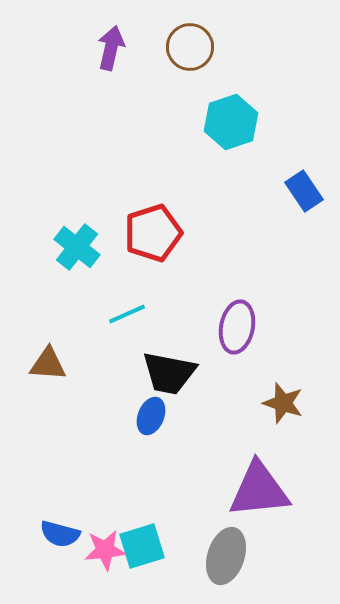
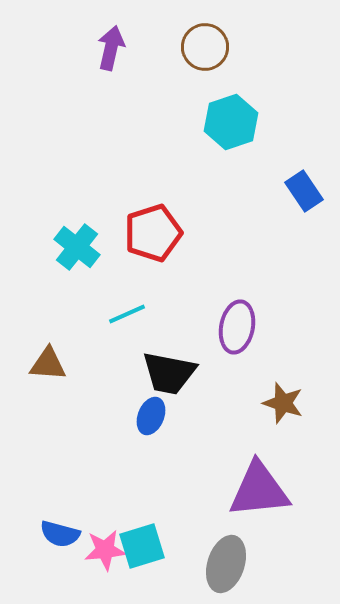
brown circle: moved 15 px right
gray ellipse: moved 8 px down
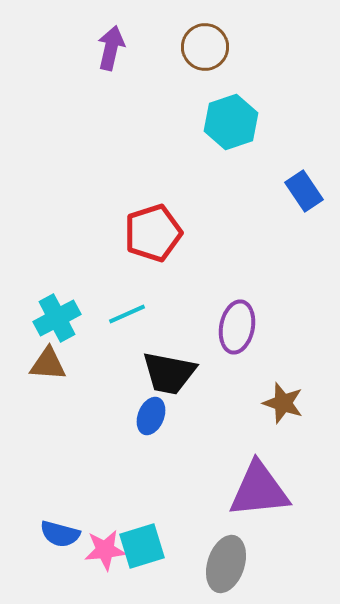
cyan cross: moved 20 px left, 71 px down; rotated 24 degrees clockwise
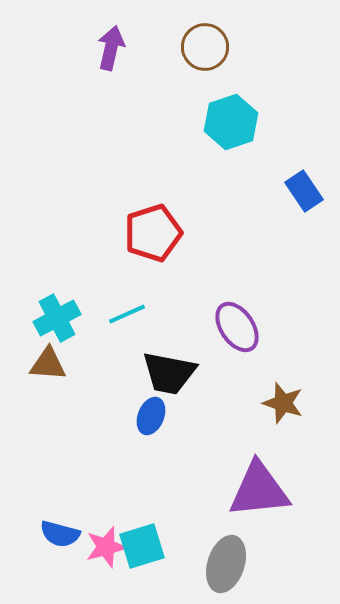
purple ellipse: rotated 45 degrees counterclockwise
pink star: moved 1 px right, 3 px up; rotated 9 degrees counterclockwise
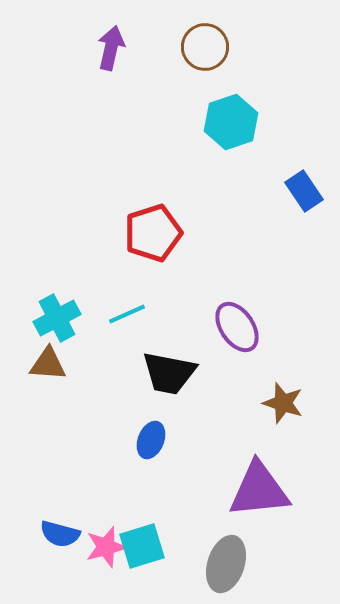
blue ellipse: moved 24 px down
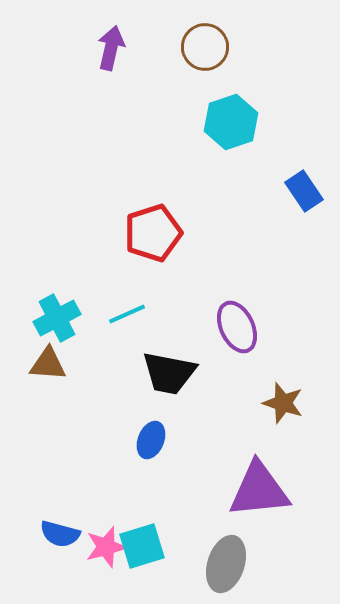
purple ellipse: rotated 9 degrees clockwise
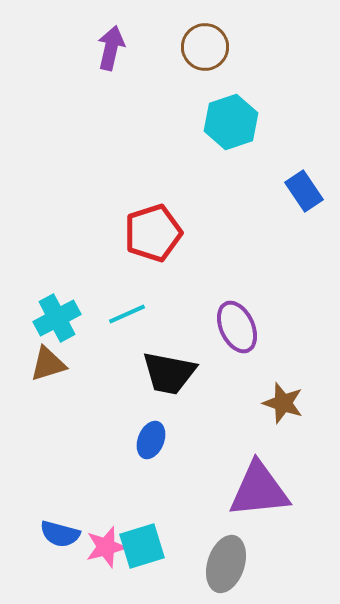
brown triangle: rotated 21 degrees counterclockwise
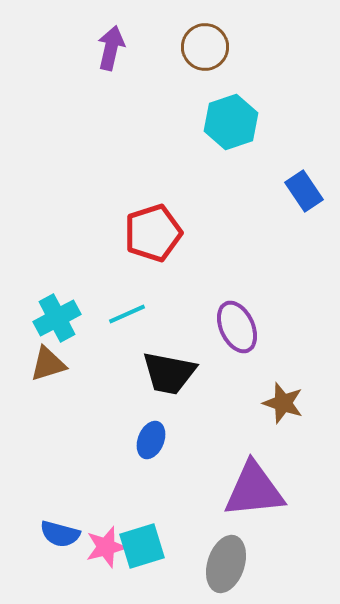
purple triangle: moved 5 px left
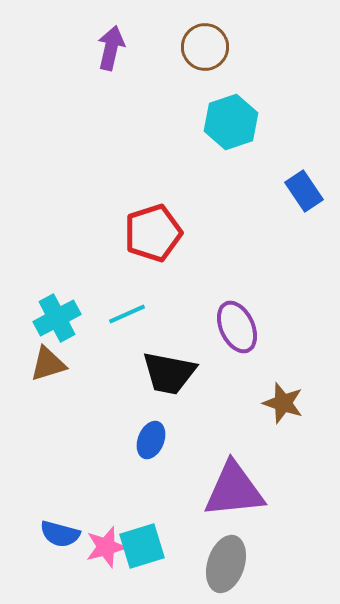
purple triangle: moved 20 px left
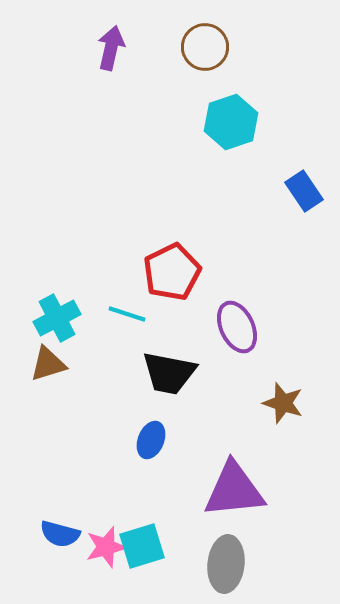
red pentagon: moved 19 px right, 39 px down; rotated 8 degrees counterclockwise
cyan line: rotated 42 degrees clockwise
gray ellipse: rotated 12 degrees counterclockwise
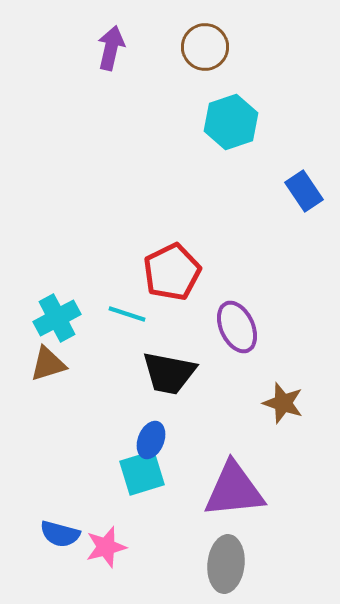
cyan square: moved 73 px up
